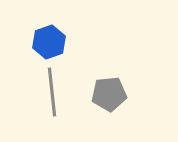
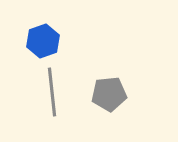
blue hexagon: moved 6 px left, 1 px up
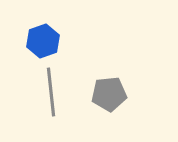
gray line: moved 1 px left
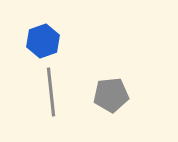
gray pentagon: moved 2 px right, 1 px down
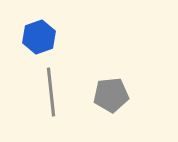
blue hexagon: moved 4 px left, 4 px up
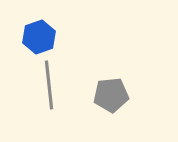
gray line: moved 2 px left, 7 px up
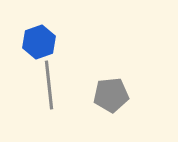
blue hexagon: moved 5 px down
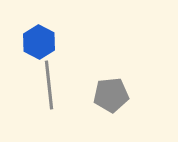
blue hexagon: rotated 12 degrees counterclockwise
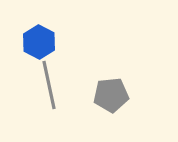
gray line: rotated 6 degrees counterclockwise
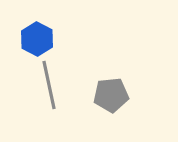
blue hexagon: moved 2 px left, 3 px up
